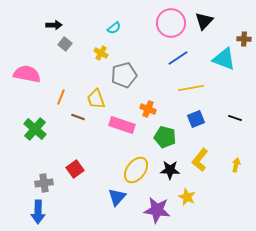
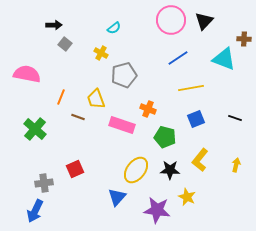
pink circle: moved 3 px up
red square: rotated 12 degrees clockwise
blue arrow: moved 3 px left, 1 px up; rotated 25 degrees clockwise
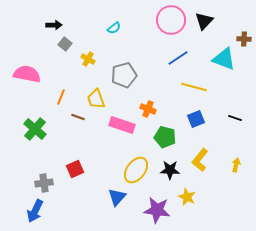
yellow cross: moved 13 px left, 6 px down
yellow line: moved 3 px right, 1 px up; rotated 25 degrees clockwise
